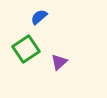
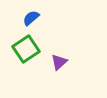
blue semicircle: moved 8 px left, 1 px down
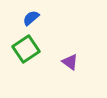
purple triangle: moved 11 px right; rotated 42 degrees counterclockwise
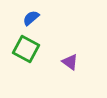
green square: rotated 28 degrees counterclockwise
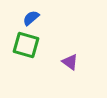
green square: moved 4 px up; rotated 12 degrees counterclockwise
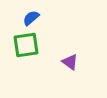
green square: rotated 24 degrees counterclockwise
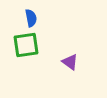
blue semicircle: rotated 120 degrees clockwise
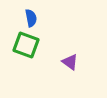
green square: rotated 28 degrees clockwise
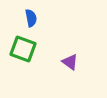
green square: moved 3 px left, 4 px down
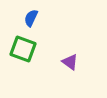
blue semicircle: rotated 144 degrees counterclockwise
